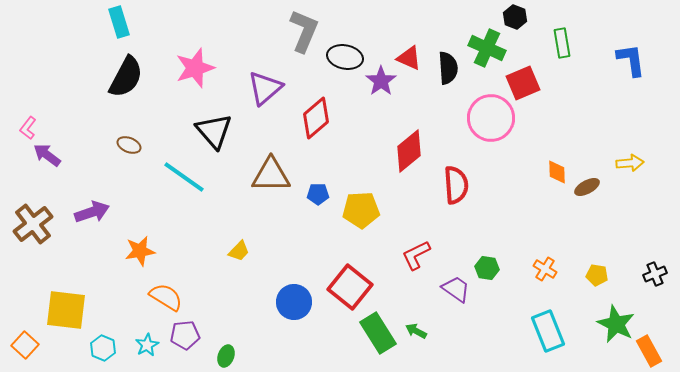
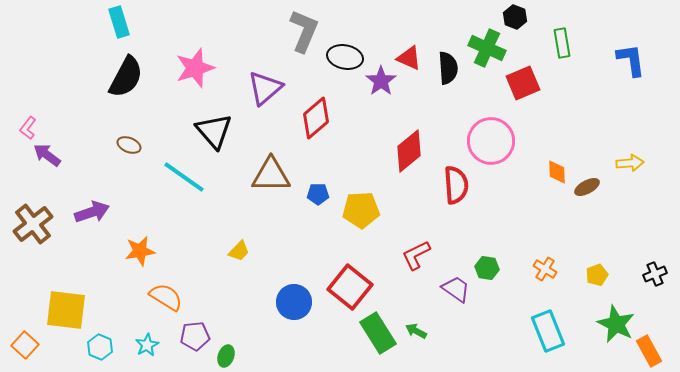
pink circle at (491, 118): moved 23 px down
yellow pentagon at (597, 275): rotated 30 degrees counterclockwise
purple pentagon at (185, 335): moved 10 px right, 1 px down
cyan hexagon at (103, 348): moved 3 px left, 1 px up
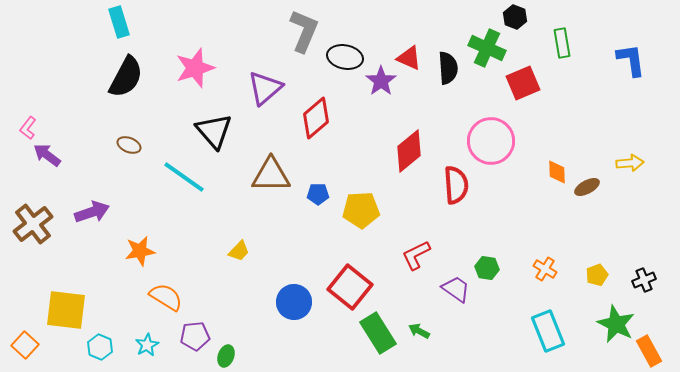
black cross at (655, 274): moved 11 px left, 6 px down
green arrow at (416, 331): moved 3 px right
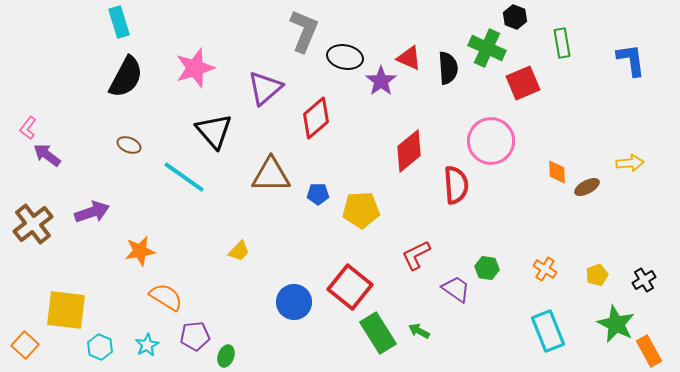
black cross at (644, 280): rotated 10 degrees counterclockwise
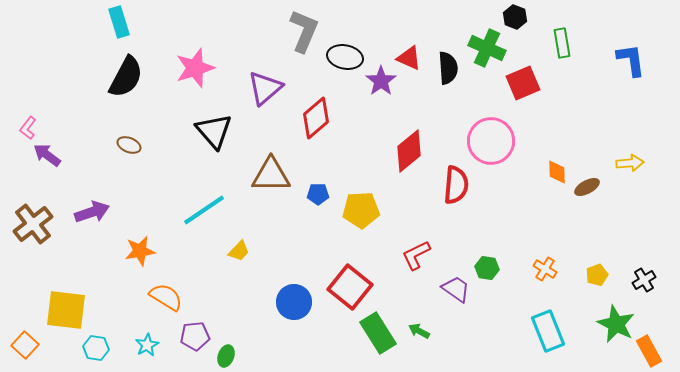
cyan line at (184, 177): moved 20 px right, 33 px down; rotated 69 degrees counterclockwise
red semicircle at (456, 185): rotated 9 degrees clockwise
cyan hexagon at (100, 347): moved 4 px left, 1 px down; rotated 15 degrees counterclockwise
